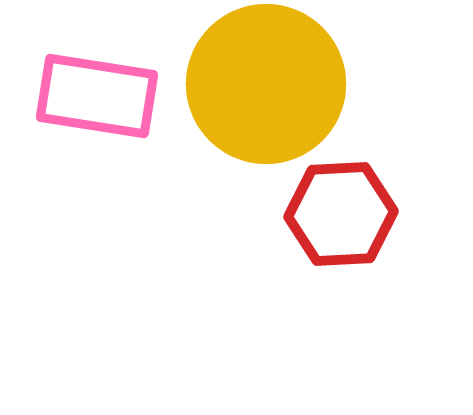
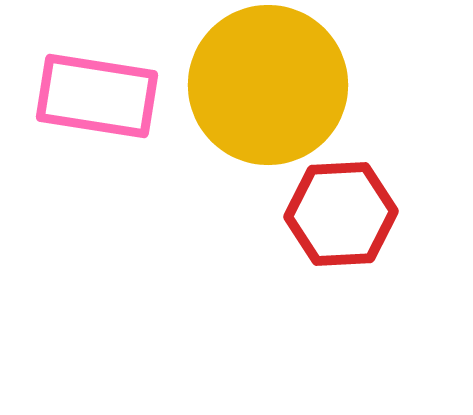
yellow circle: moved 2 px right, 1 px down
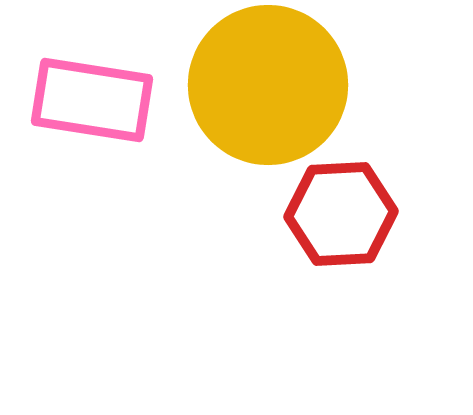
pink rectangle: moved 5 px left, 4 px down
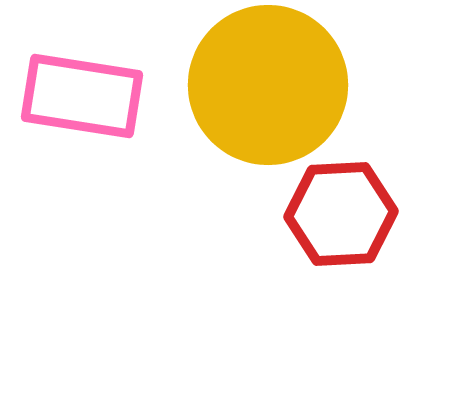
pink rectangle: moved 10 px left, 4 px up
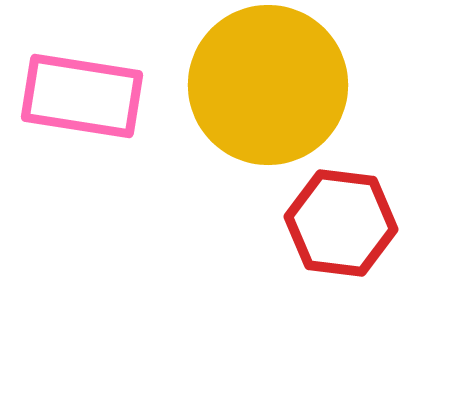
red hexagon: moved 9 px down; rotated 10 degrees clockwise
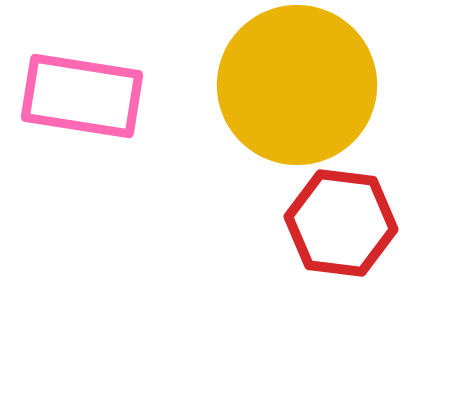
yellow circle: moved 29 px right
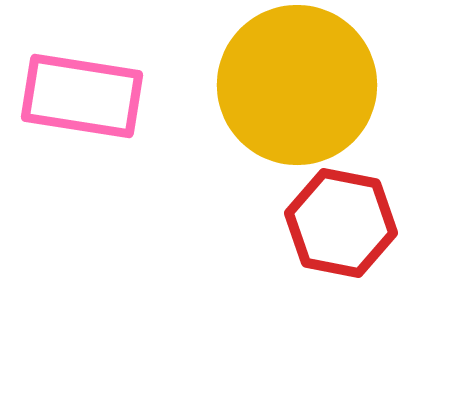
red hexagon: rotated 4 degrees clockwise
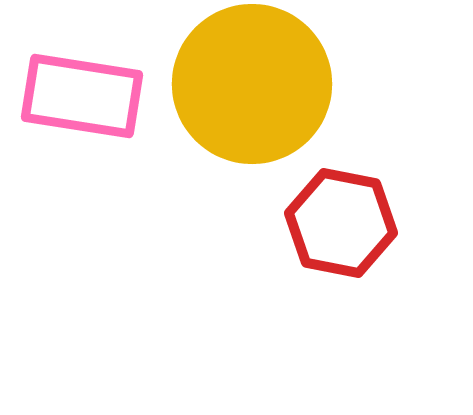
yellow circle: moved 45 px left, 1 px up
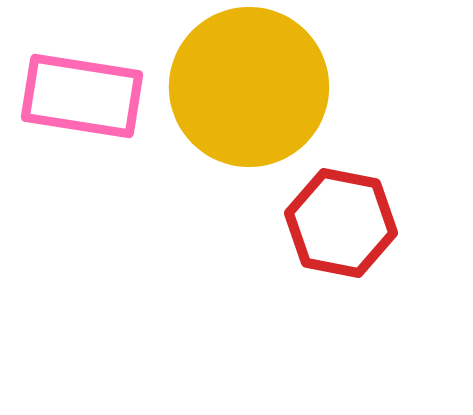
yellow circle: moved 3 px left, 3 px down
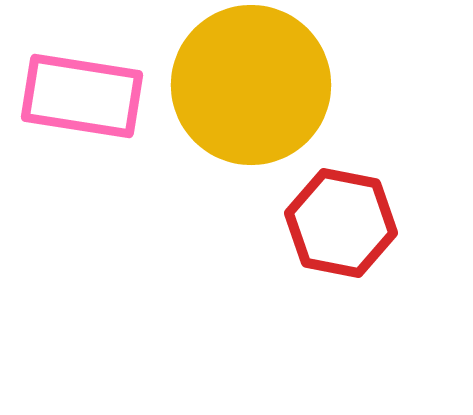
yellow circle: moved 2 px right, 2 px up
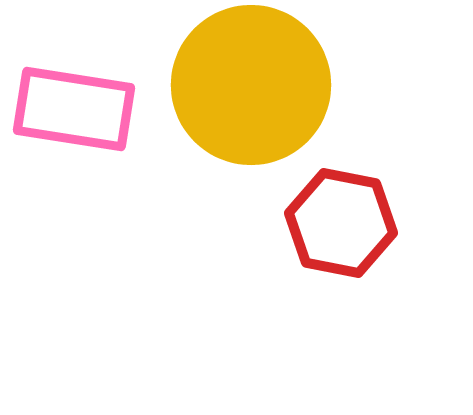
pink rectangle: moved 8 px left, 13 px down
